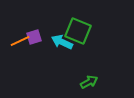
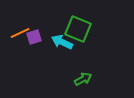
green square: moved 2 px up
orange line: moved 8 px up
green arrow: moved 6 px left, 3 px up
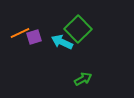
green square: rotated 24 degrees clockwise
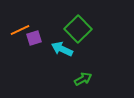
orange line: moved 3 px up
purple square: moved 1 px down
cyan arrow: moved 7 px down
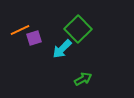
cyan arrow: rotated 70 degrees counterclockwise
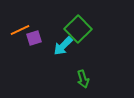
cyan arrow: moved 1 px right, 3 px up
green arrow: rotated 102 degrees clockwise
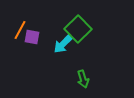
orange line: rotated 36 degrees counterclockwise
purple square: moved 2 px left, 1 px up; rotated 28 degrees clockwise
cyan arrow: moved 2 px up
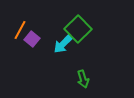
purple square: moved 2 px down; rotated 28 degrees clockwise
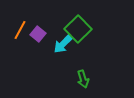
purple square: moved 6 px right, 5 px up
